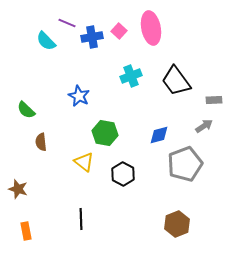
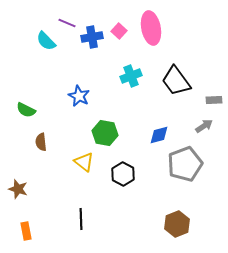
green semicircle: rotated 18 degrees counterclockwise
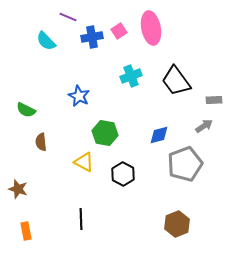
purple line: moved 1 px right, 6 px up
pink square: rotated 14 degrees clockwise
yellow triangle: rotated 10 degrees counterclockwise
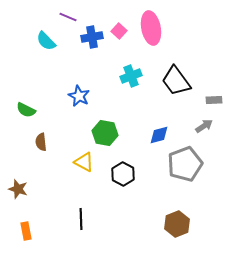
pink square: rotated 14 degrees counterclockwise
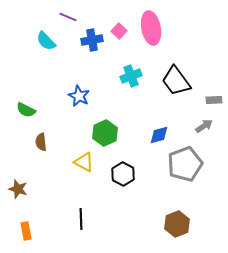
blue cross: moved 3 px down
green hexagon: rotated 25 degrees clockwise
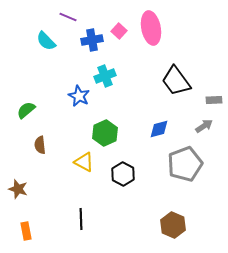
cyan cross: moved 26 px left
green semicircle: rotated 114 degrees clockwise
blue diamond: moved 6 px up
brown semicircle: moved 1 px left, 3 px down
brown hexagon: moved 4 px left, 1 px down; rotated 15 degrees counterclockwise
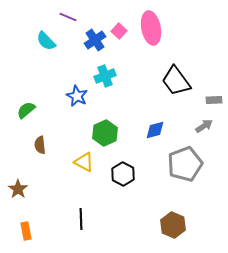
blue cross: moved 3 px right; rotated 25 degrees counterclockwise
blue star: moved 2 px left
blue diamond: moved 4 px left, 1 px down
brown star: rotated 18 degrees clockwise
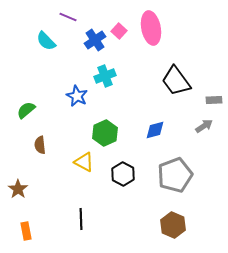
gray pentagon: moved 10 px left, 11 px down
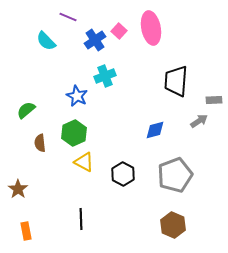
black trapezoid: rotated 40 degrees clockwise
gray arrow: moved 5 px left, 5 px up
green hexagon: moved 31 px left
brown semicircle: moved 2 px up
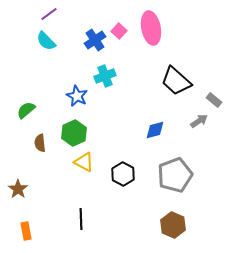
purple line: moved 19 px left, 3 px up; rotated 60 degrees counterclockwise
black trapezoid: rotated 52 degrees counterclockwise
gray rectangle: rotated 42 degrees clockwise
